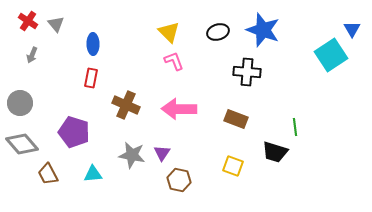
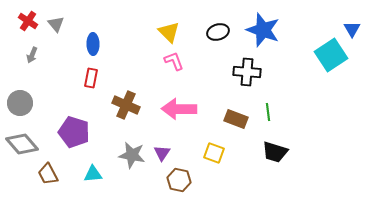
green line: moved 27 px left, 15 px up
yellow square: moved 19 px left, 13 px up
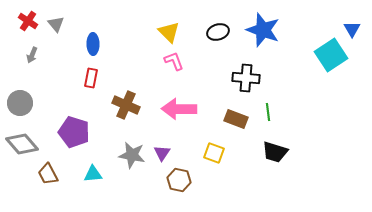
black cross: moved 1 px left, 6 px down
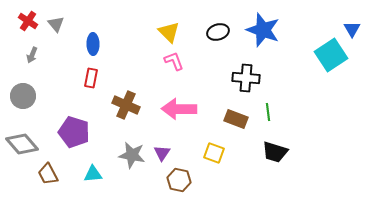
gray circle: moved 3 px right, 7 px up
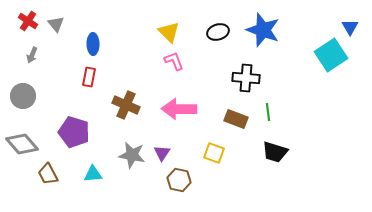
blue triangle: moved 2 px left, 2 px up
red rectangle: moved 2 px left, 1 px up
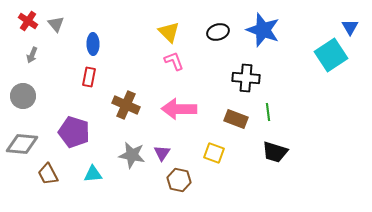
gray diamond: rotated 44 degrees counterclockwise
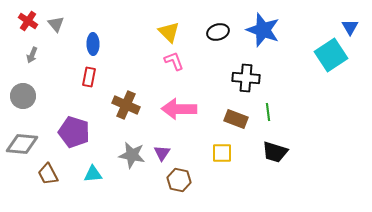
yellow square: moved 8 px right; rotated 20 degrees counterclockwise
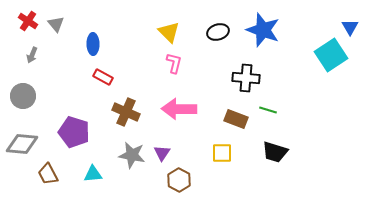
pink L-shape: moved 2 px down; rotated 35 degrees clockwise
red rectangle: moved 14 px right; rotated 72 degrees counterclockwise
brown cross: moved 7 px down
green line: moved 2 px up; rotated 66 degrees counterclockwise
brown hexagon: rotated 15 degrees clockwise
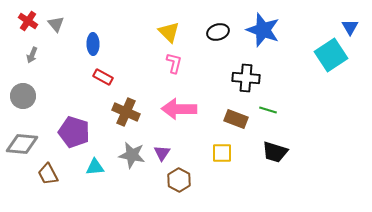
cyan triangle: moved 2 px right, 7 px up
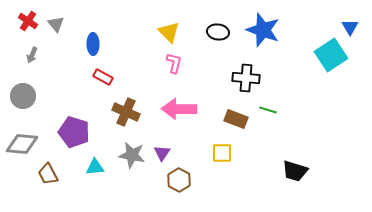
black ellipse: rotated 25 degrees clockwise
black trapezoid: moved 20 px right, 19 px down
